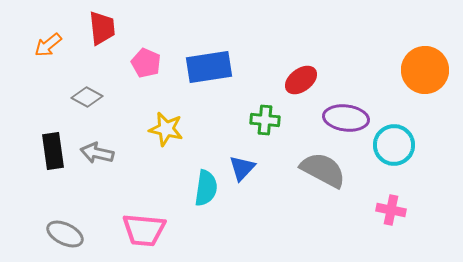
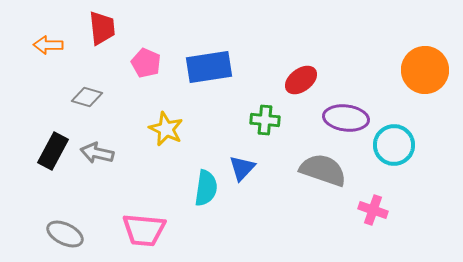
orange arrow: rotated 40 degrees clockwise
gray diamond: rotated 12 degrees counterclockwise
yellow star: rotated 12 degrees clockwise
black rectangle: rotated 36 degrees clockwise
gray semicircle: rotated 9 degrees counterclockwise
pink cross: moved 18 px left; rotated 8 degrees clockwise
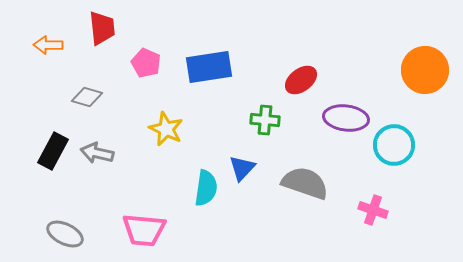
gray semicircle: moved 18 px left, 13 px down
